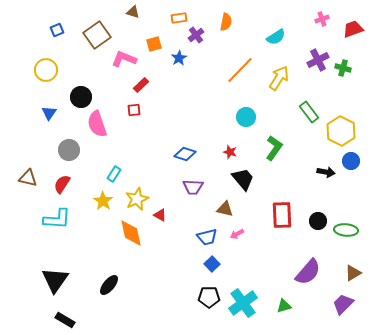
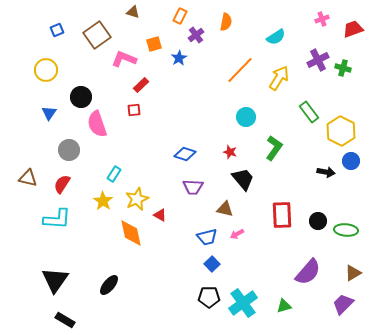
orange rectangle at (179, 18): moved 1 px right, 2 px up; rotated 56 degrees counterclockwise
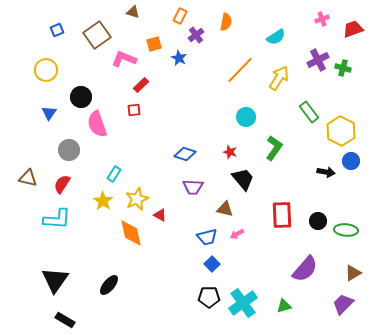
blue star at (179, 58): rotated 14 degrees counterclockwise
purple semicircle at (308, 272): moved 3 px left, 3 px up
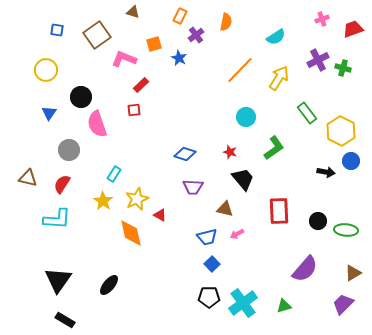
blue square at (57, 30): rotated 32 degrees clockwise
green rectangle at (309, 112): moved 2 px left, 1 px down
green L-shape at (274, 148): rotated 20 degrees clockwise
red rectangle at (282, 215): moved 3 px left, 4 px up
black triangle at (55, 280): moved 3 px right
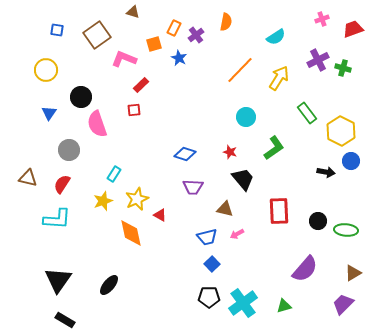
orange rectangle at (180, 16): moved 6 px left, 12 px down
yellow star at (103, 201): rotated 18 degrees clockwise
